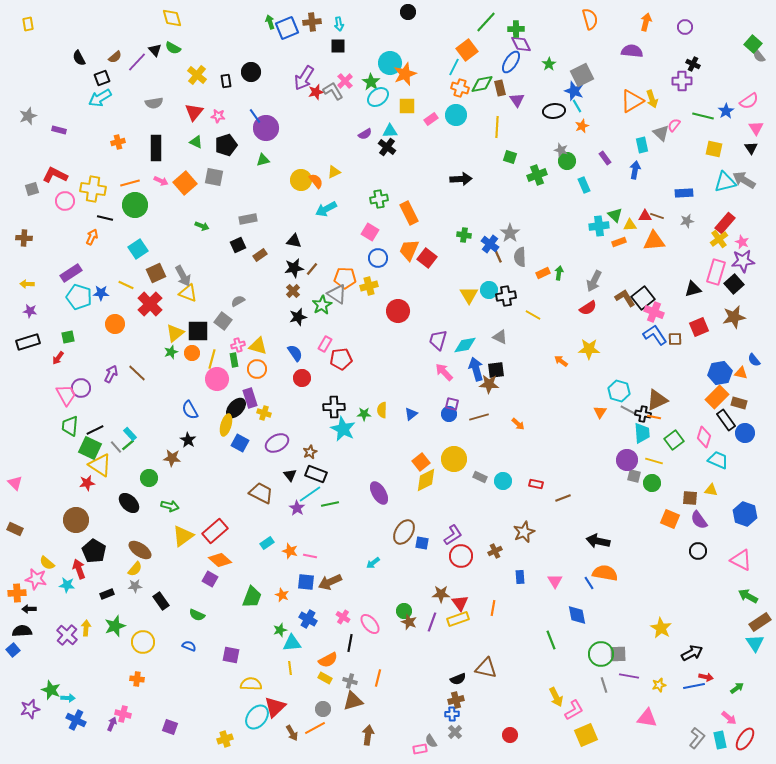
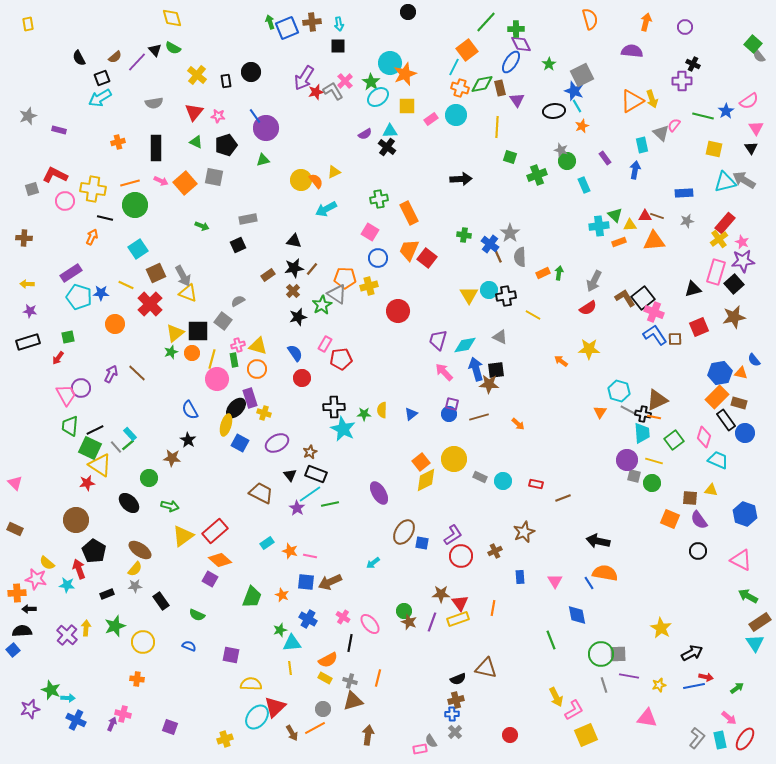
brown rectangle at (260, 255): moved 8 px right, 20 px down
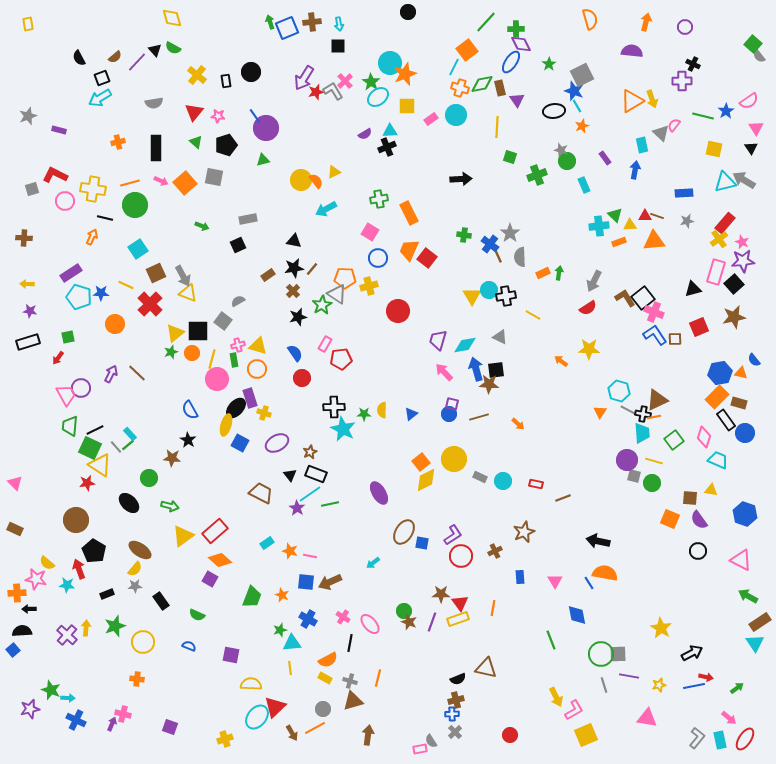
green triangle at (196, 142): rotated 16 degrees clockwise
black cross at (387, 147): rotated 30 degrees clockwise
yellow triangle at (469, 295): moved 3 px right, 1 px down
orange line at (654, 417): rotated 24 degrees counterclockwise
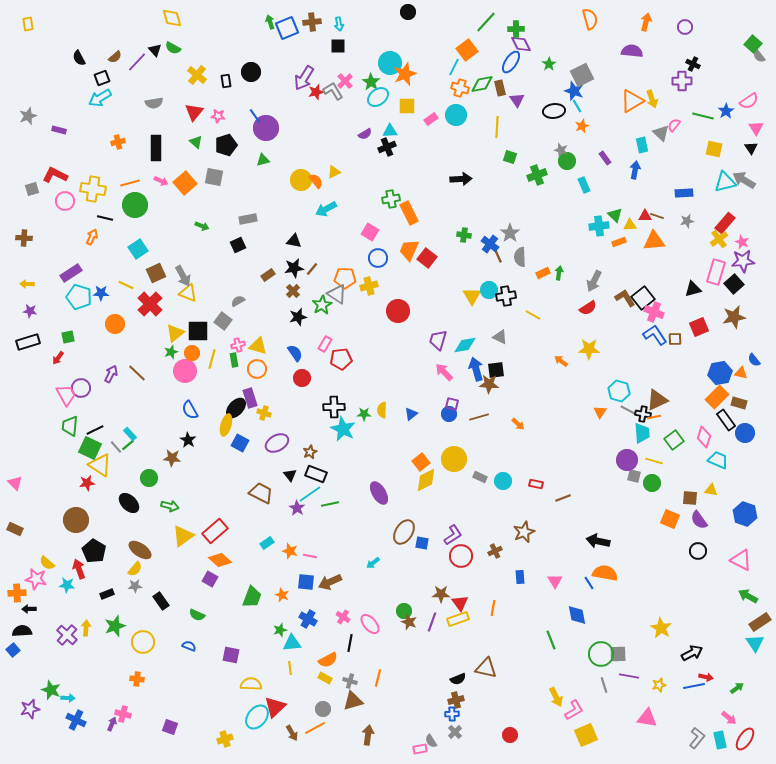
green cross at (379, 199): moved 12 px right
pink circle at (217, 379): moved 32 px left, 8 px up
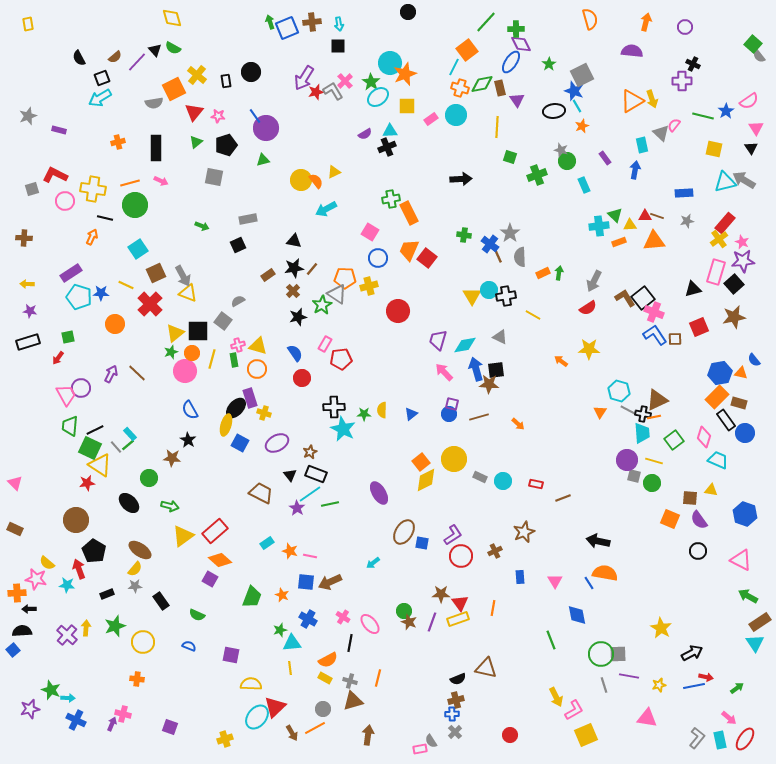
green triangle at (196, 142): rotated 40 degrees clockwise
orange square at (185, 183): moved 11 px left, 94 px up; rotated 15 degrees clockwise
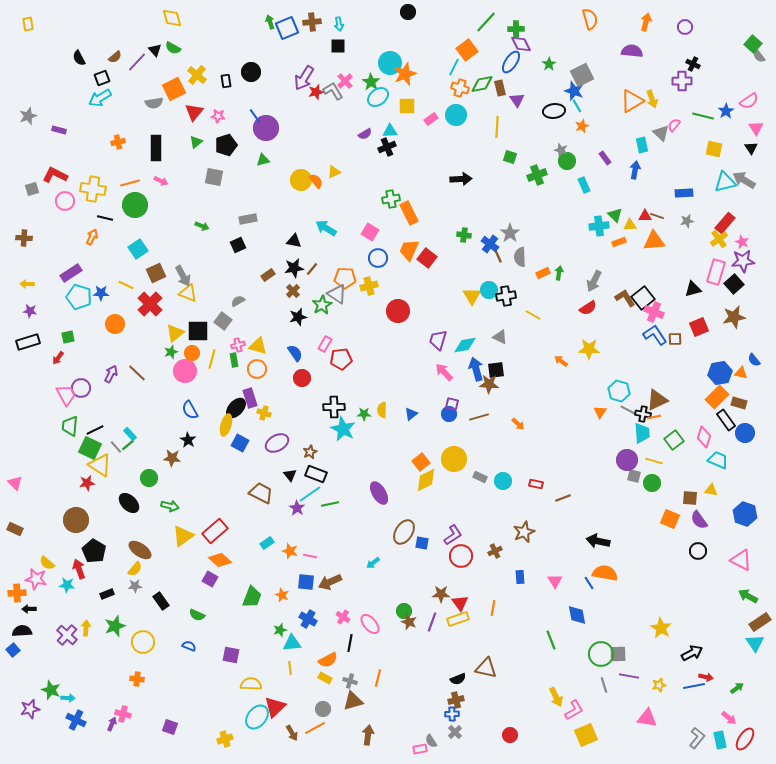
cyan arrow at (326, 209): moved 19 px down; rotated 60 degrees clockwise
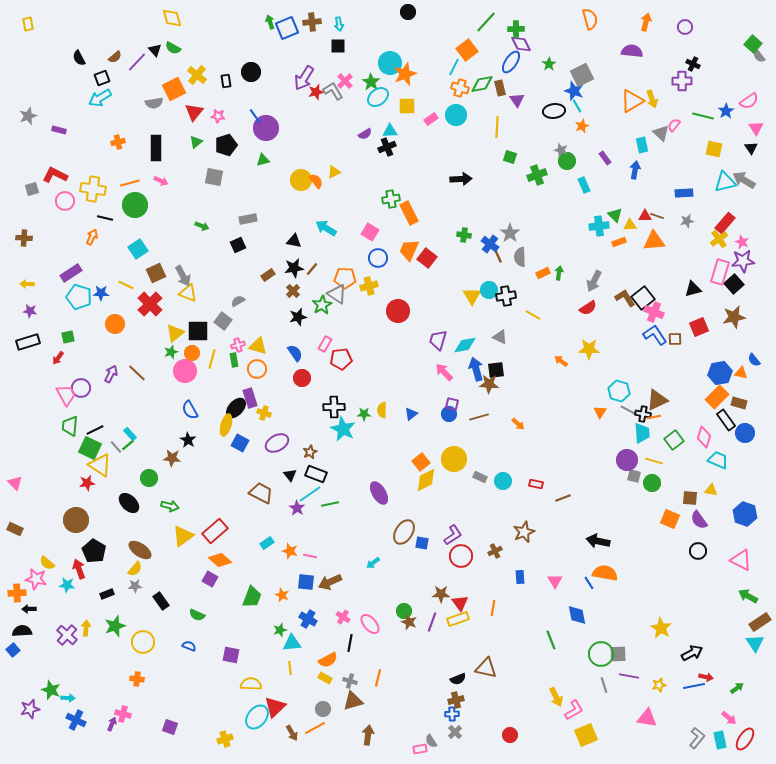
pink rectangle at (716, 272): moved 4 px right
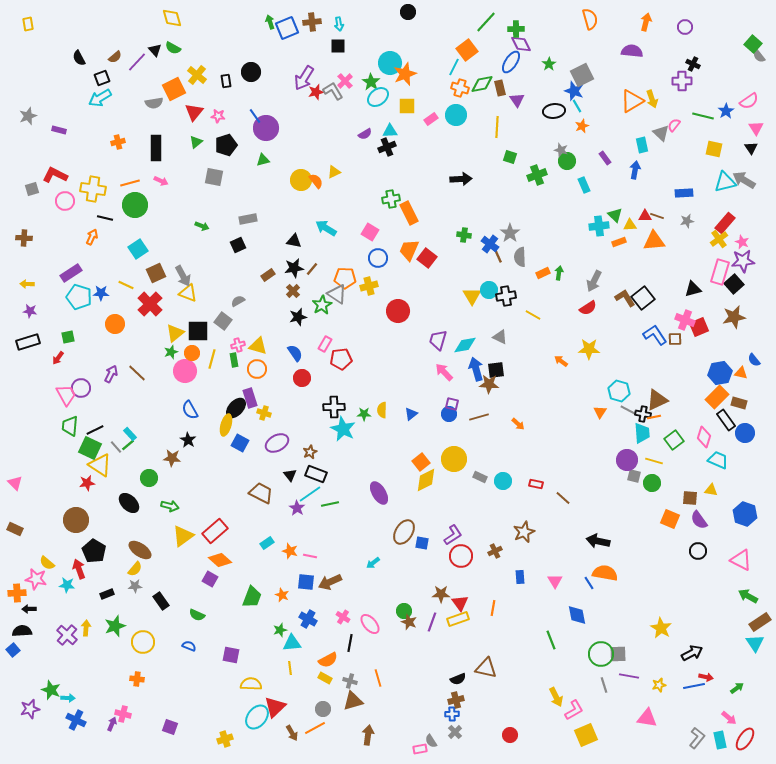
pink cross at (654, 312): moved 31 px right, 8 px down
brown line at (563, 498): rotated 63 degrees clockwise
orange line at (378, 678): rotated 30 degrees counterclockwise
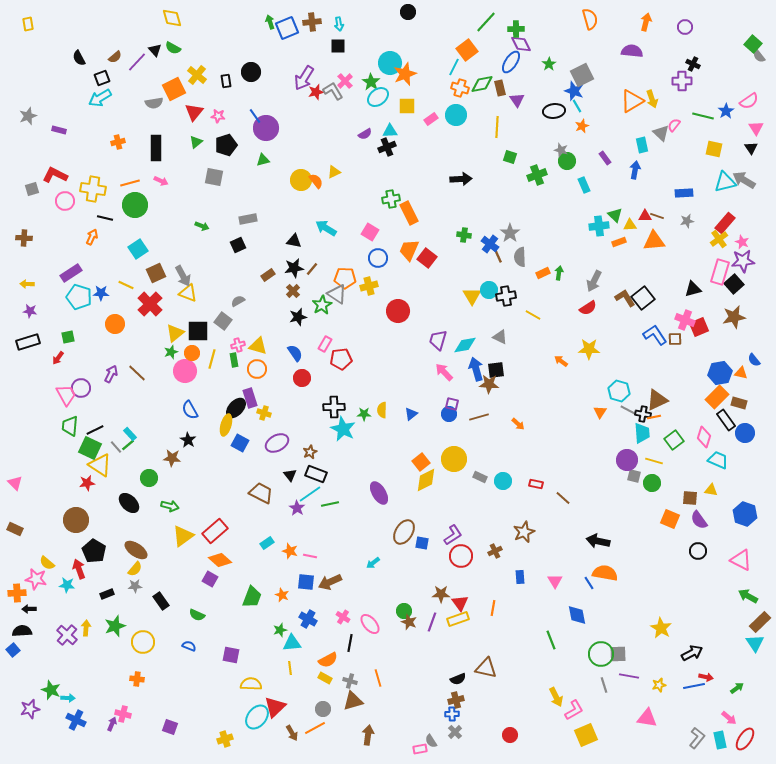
brown ellipse at (140, 550): moved 4 px left
brown rectangle at (760, 622): rotated 10 degrees counterclockwise
